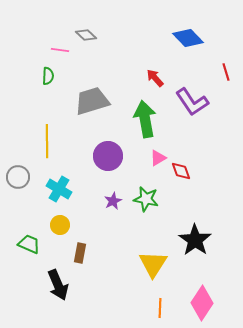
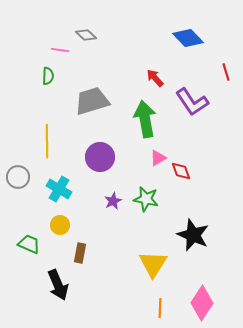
purple circle: moved 8 px left, 1 px down
black star: moved 2 px left, 5 px up; rotated 12 degrees counterclockwise
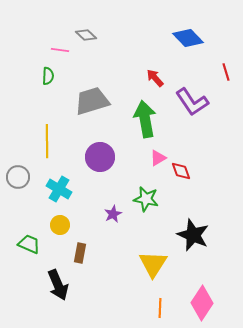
purple star: moved 13 px down
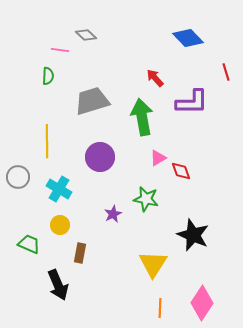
purple L-shape: rotated 56 degrees counterclockwise
green arrow: moved 3 px left, 2 px up
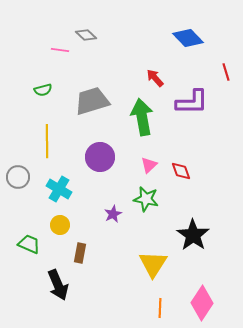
green semicircle: moved 5 px left, 14 px down; rotated 72 degrees clockwise
pink triangle: moved 9 px left, 7 px down; rotated 12 degrees counterclockwise
black star: rotated 12 degrees clockwise
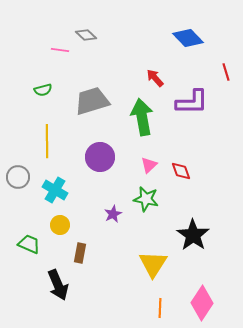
cyan cross: moved 4 px left, 1 px down
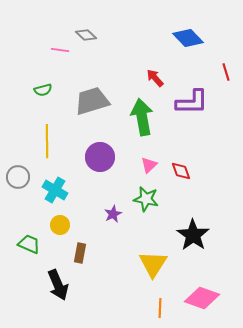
pink diamond: moved 5 px up; rotated 76 degrees clockwise
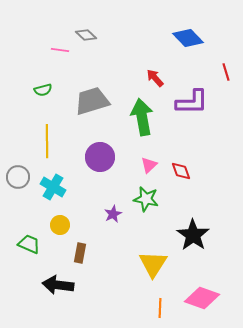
cyan cross: moved 2 px left, 3 px up
black arrow: rotated 120 degrees clockwise
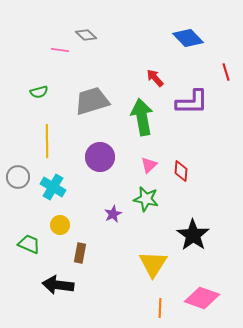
green semicircle: moved 4 px left, 2 px down
red diamond: rotated 25 degrees clockwise
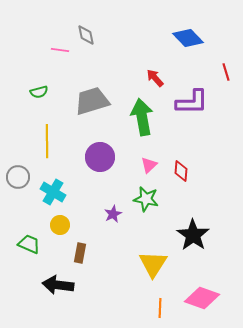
gray diamond: rotated 35 degrees clockwise
cyan cross: moved 5 px down
